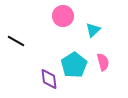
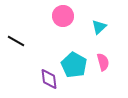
cyan triangle: moved 6 px right, 3 px up
cyan pentagon: rotated 10 degrees counterclockwise
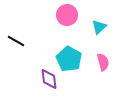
pink circle: moved 4 px right, 1 px up
cyan pentagon: moved 5 px left, 6 px up
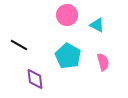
cyan triangle: moved 2 px left, 2 px up; rotated 49 degrees counterclockwise
black line: moved 3 px right, 4 px down
cyan pentagon: moved 1 px left, 3 px up
purple diamond: moved 14 px left
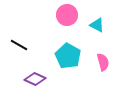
purple diamond: rotated 60 degrees counterclockwise
